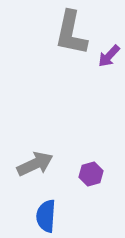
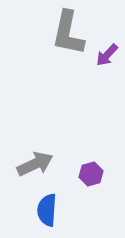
gray L-shape: moved 3 px left
purple arrow: moved 2 px left, 1 px up
blue semicircle: moved 1 px right, 6 px up
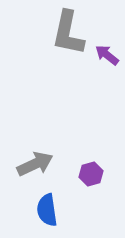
purple arrow: rotated 85 degrees clockwise
blue semicircle: rotated 12 degrees counterclockwise
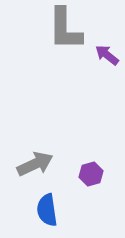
gray L-shape: moved 3 px left, 4 px up; rotated 12 degrees counterclockwise
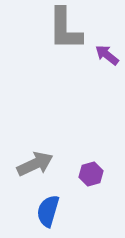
blue semicircle: moved 1 px right, 1 px down; rotated 24 degrees clockwise
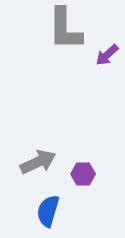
purple arrow: rotated 80 degrees counterclockwise
gray arrow: moved 3 px right, 2 px up
purple hexagon: moved 8 px left; rotated 15 degrees clockwise
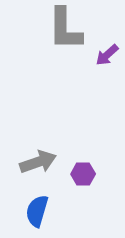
gray arrow: rotated 6 degrees clockwise
blue semicircle: moved 11 px left
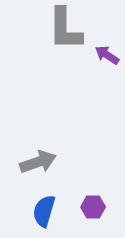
purple arrow: rotated 75 degrees clockwise
purple hexagon: moved 10 px right, 33 px down
blue semicircle: moved 7 px right
